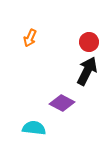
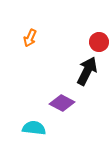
red circle: moved 10 px right
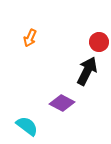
cyan semicircle: moved 7 px left, 2 px up; rotated 30 degrees clockwise
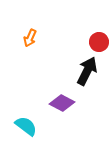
cyan semicircle: moved 1 px left
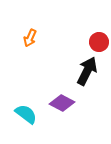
cyan semicircle: moved 12 px up
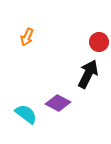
orange arrow: moved 3 px left, 1 px up
black arrow: moved 1 px right, 3 px down
purple diamond: moved 4 px left
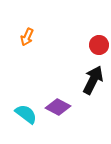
red circle: moved 3 px down
black arrow: moved 5 px right, 6 px down
purple diamond: moved 4 px down
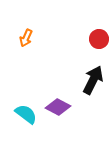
orange arrow: moved 1 px left, 1 px down
red circle: moved 6 px up
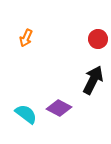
red circle: moved 1 px left
purple diamond: moved 1 px right, 1 px down
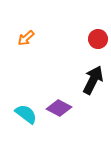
orange arrow: rotated 24 degrees clockwise
